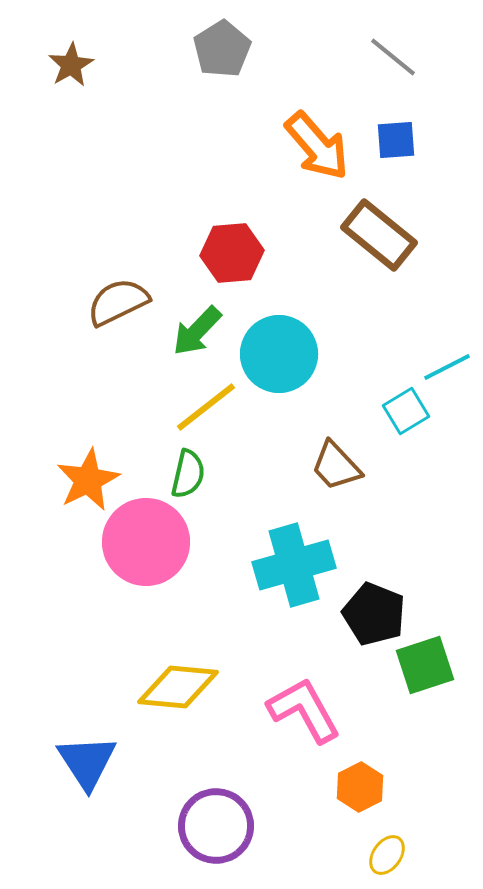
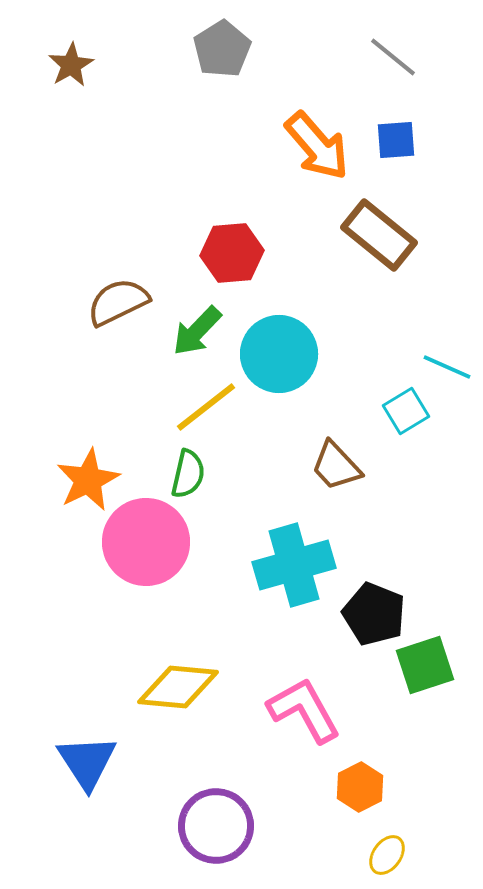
cyan line: rotated 51 degrees clockwise
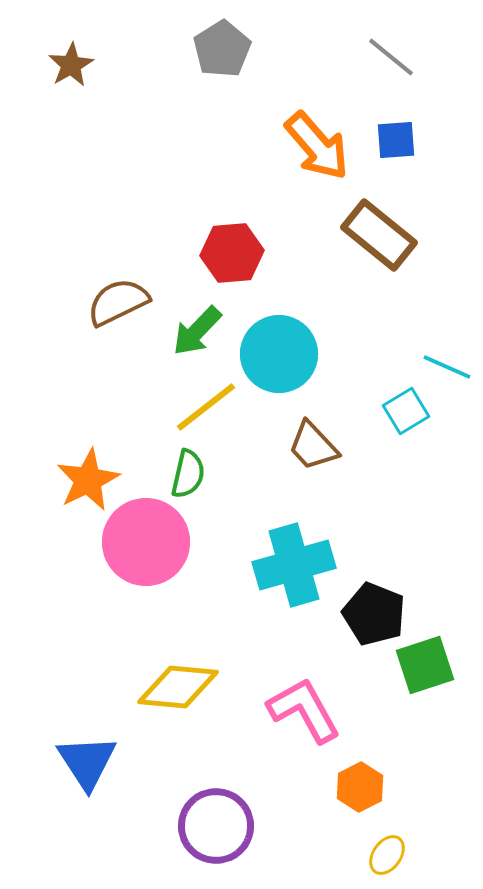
gray line: moved 2 px left
brown trapezoid: moved 23 px left, 20 px up
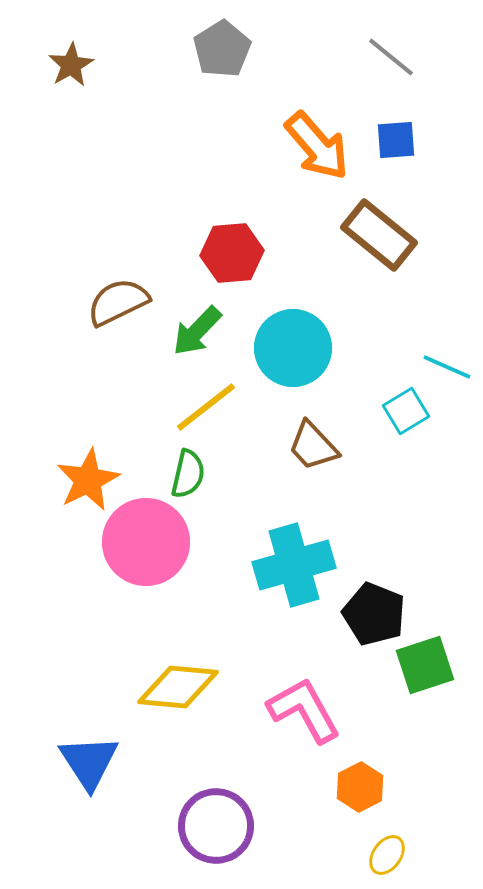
cyan circle: moved 14 px right, 6 px up
blue triangle: moved 2 px right
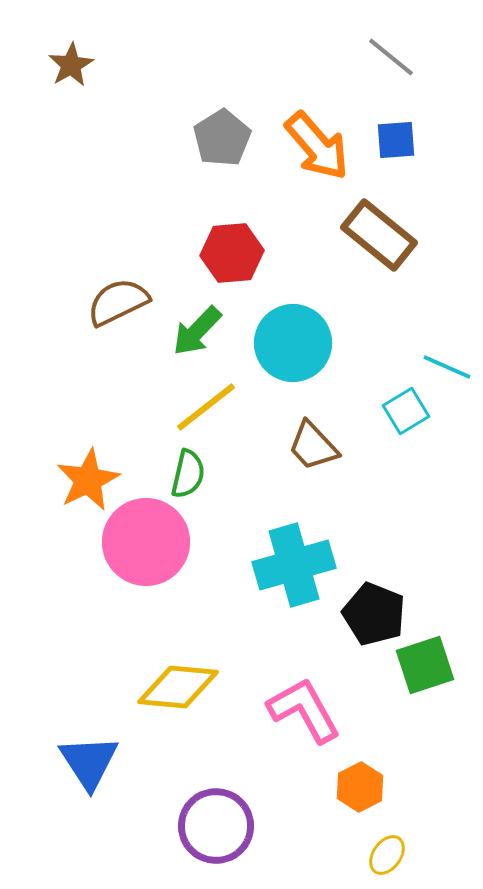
gray pentagon: moved 89 px down
cyan circle: moved 5 px up
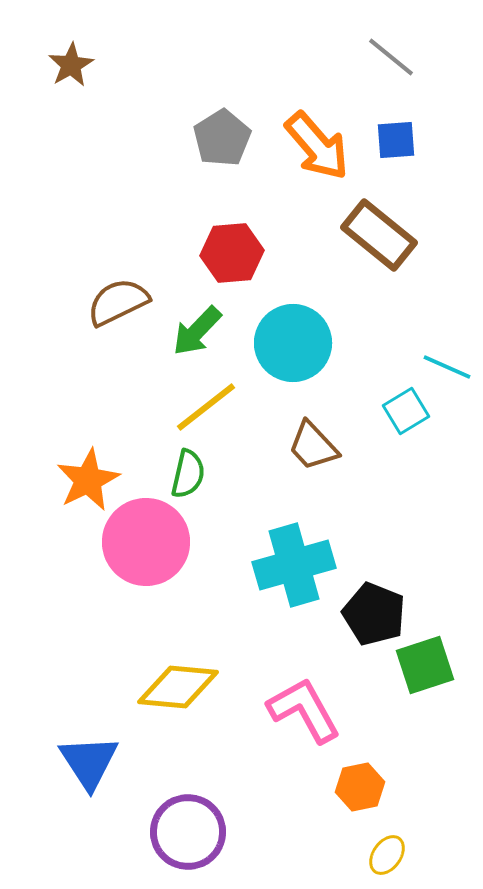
orange hexagon: rotated 15 degrees clockwise
purple circle: moved 28 px left, 6 px down
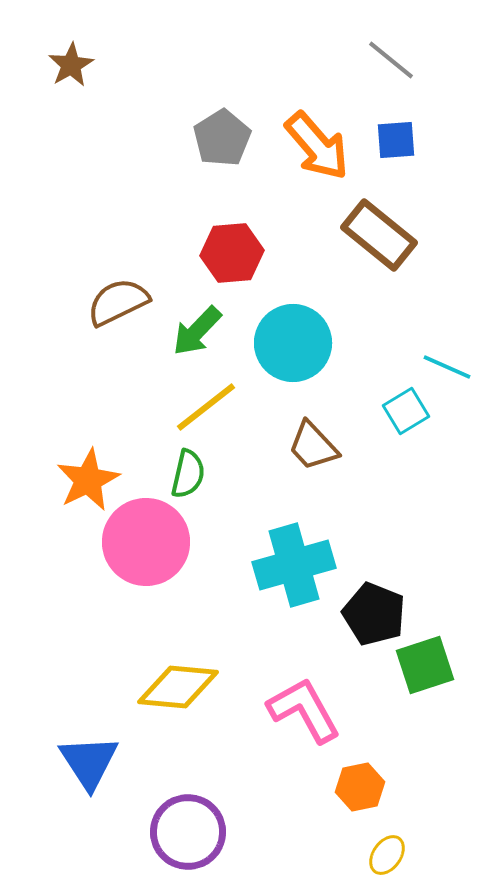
gray line: moved 3 px down
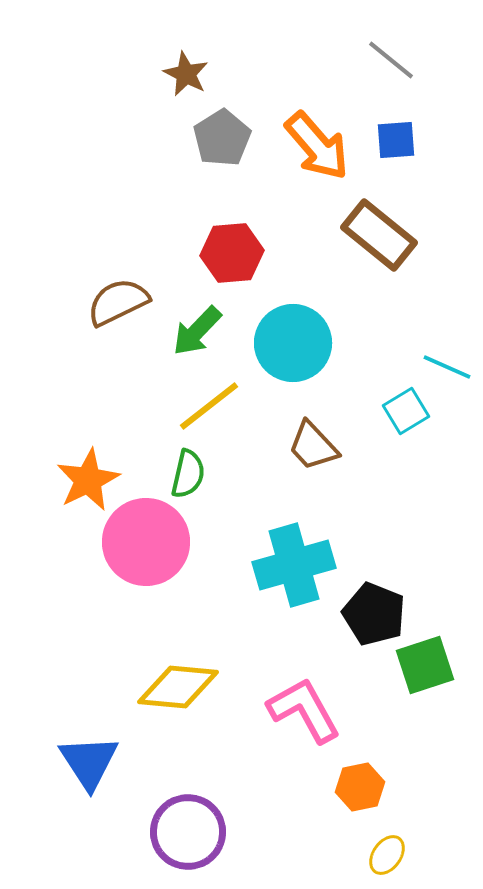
brown star: moved 115 px right, 9 px down; rotated 15 degrees counterclockwise
yellow line: moved 3 px right, 1 px up
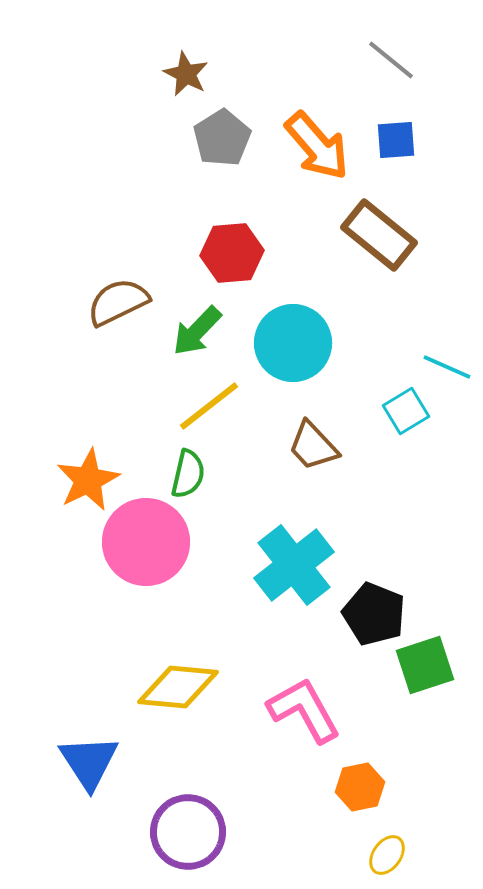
cyan cross: rotated 22 degrees counterclockwise
